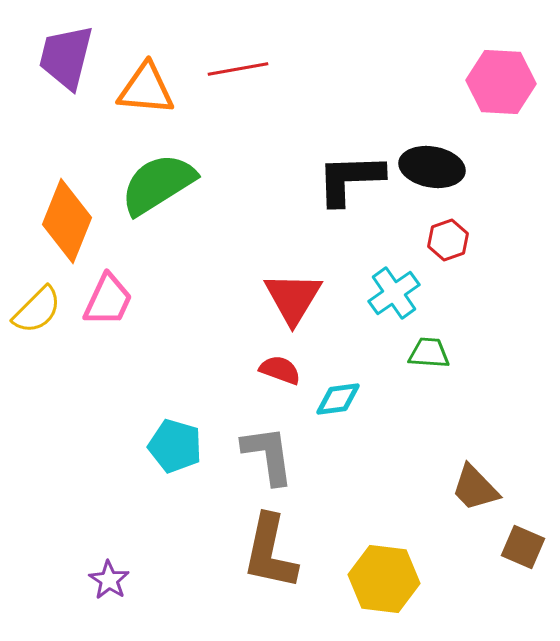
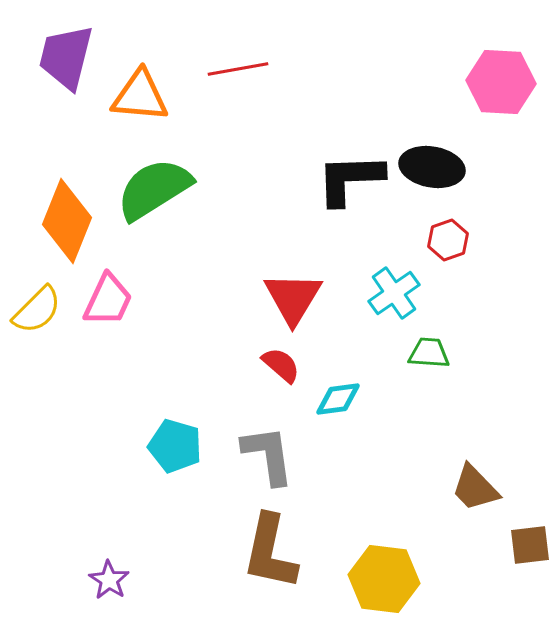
orange triangle: moved 6 px left, 7 px down
green semicircle: moved 4 px left, 5 px down
red semicircle: moved 1 px right, 5 px up; rotated 21 degrees clockwise
brown square: moved 7 px right, 2 px up; rotated 30 degrees counterclockwise
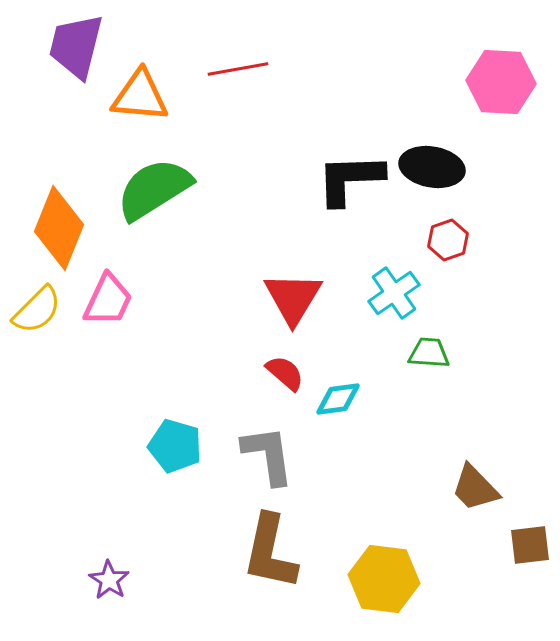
purple trapezoid: moved 10 px right, 11 px up
orange diamond: moved 8 px left, 7 px down
red semicircle: moved 4 px right, 8 px down
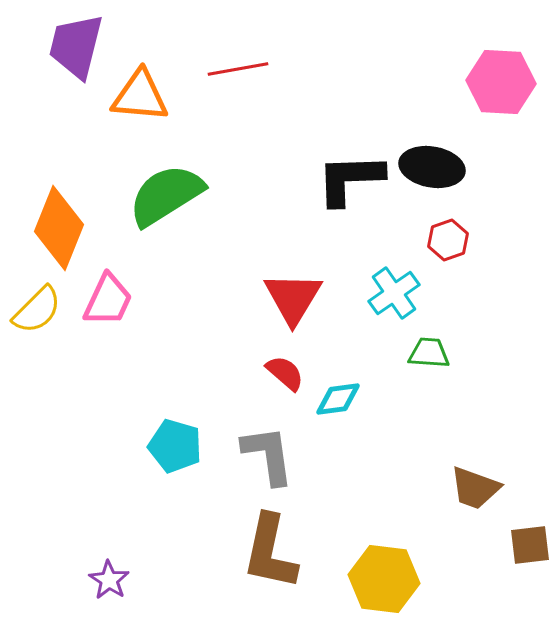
green semicircle: moved 12 px right, 6 px down
brown trapezoid: rotated 26 degrees counterclockwise
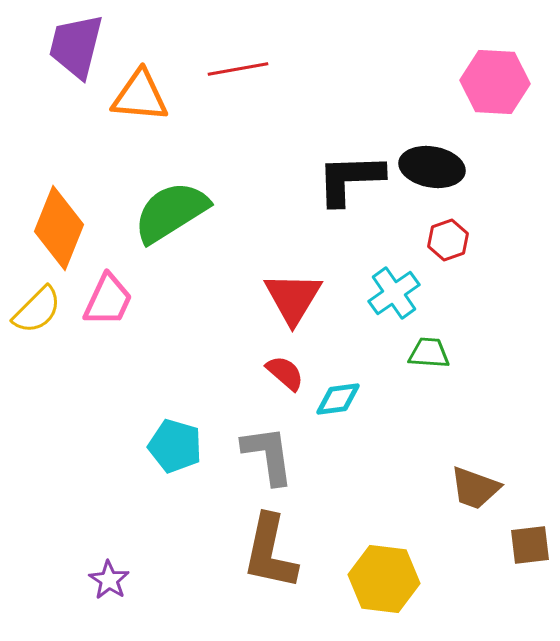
pink hexagon: moved 6 px left
green semicircle: moved 5 px right, 17 px down
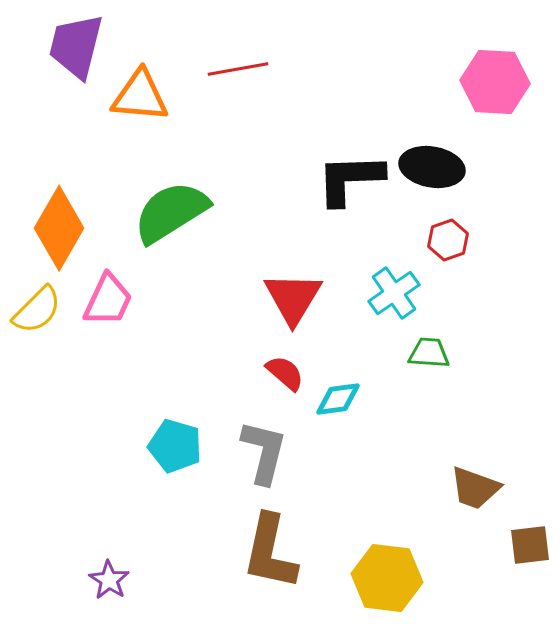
orange diamond: rotated 8 degrees clockwise
gray L-shape: moved 4 px left, 3 px up; rotated 22 degrees clockwise
yellow hexagon: moved 3 px right, 1 px up
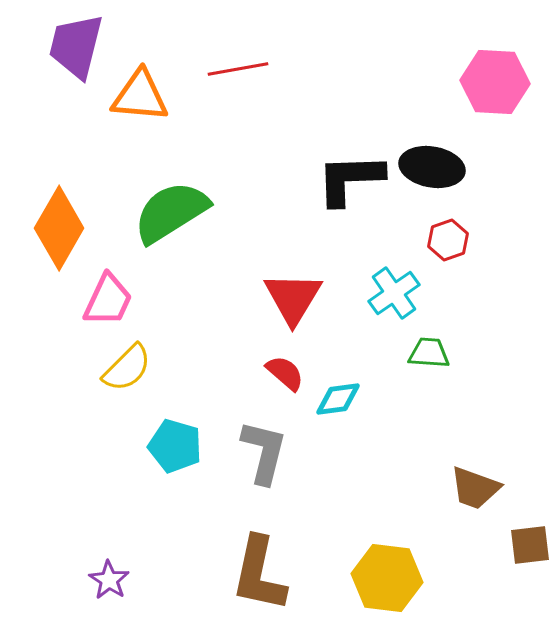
yellow semicircle: moved 90 px right, 58 px down
brown L-shape: moved 11 px left, 22 px down
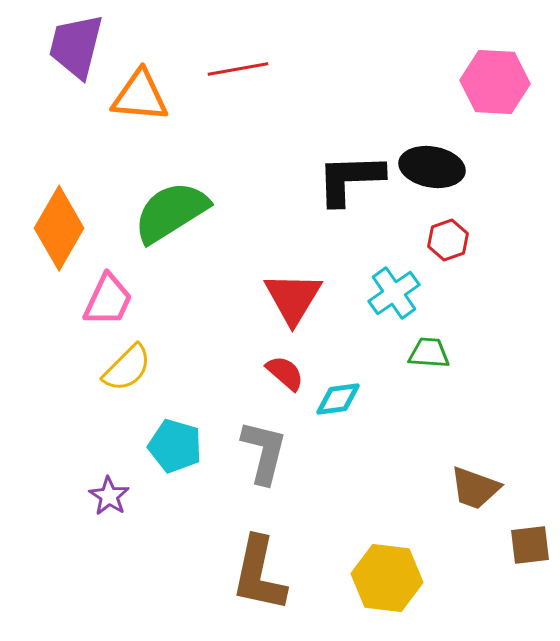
purple star: moved 84 px up
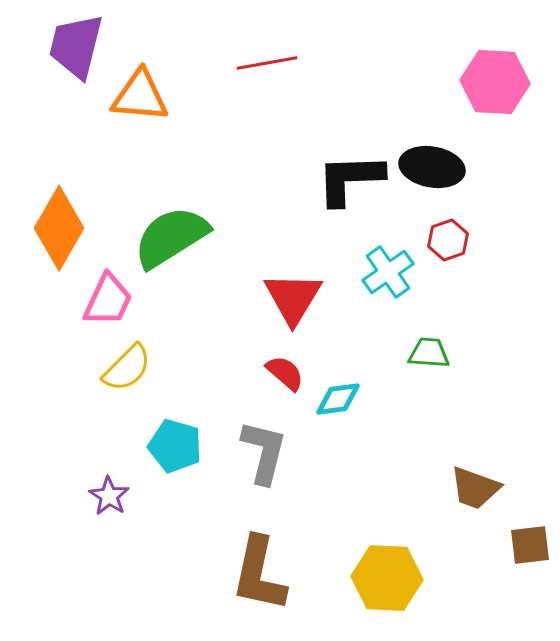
red line: moved 29 px right, 6 px up
green semicircle: moved 25 px down
cyan cross: moved 6 px left, 21 px up
yellow hexagon: rotated 4 degrees counterclockwise
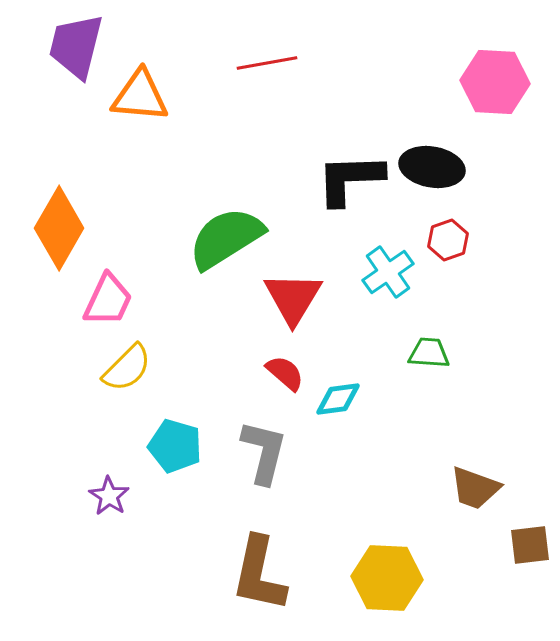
green semicircle: moved 55 px right, 1 px down
